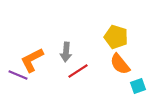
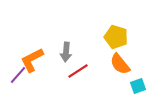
purple line: rotated 72 degrees counterclockwise
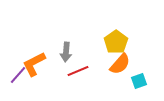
yellow pentagon: moved 5 px down; rotated 20 degrees clockwise
orange L-shape: moved 2 px right, 4 px down
orange semicircle: rotated 100 degrees counterclockwise
red line: rotated 10 degrees clockwise
cyan square: moved 1 px right, 5 px up
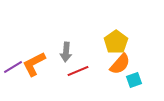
purple line: moved 5 px left, 8 px up; rotated 18 degrees clockwise
cyan square: moved 5 px left, 1 px up
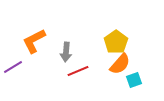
orange L-shape: moved 23 px up
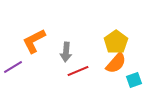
orange semicircle: moved 4 px left, 1 px up
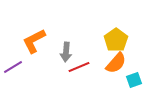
yellow pentagon: moved 2 px up
red line: moved 1 px right, 4 px up
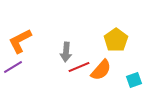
orange L-shape: moved 14 px left
orange semicircle: moved 15 px left, 7 px down
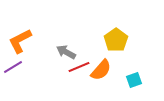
gray arrow: rotated 114 degrees clockwise
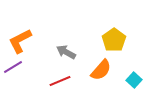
yellow pentagon: moved 2 px left
red line: moved 19 px left, 14 px down
cyan square: rotated 28 degrees counterclockwise
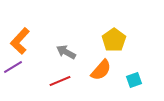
orange L-shape: rotated 20 degrees counterclockwise
cyan square: rotated 28 degrees clockwise
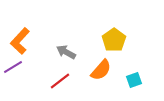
red line: rotated 15 degrees counterclockwise
